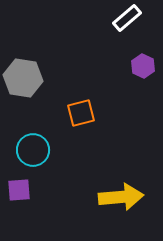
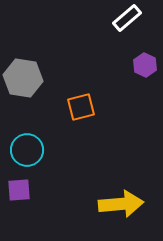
purple hexagon: moved 2 px right, 1 px up
orange square: moved 6 px up
cyan circle: moved 6 px left
yellow arrow: moved 7 px down
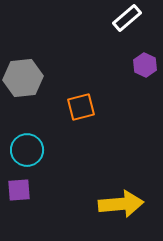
gray hexagon: rotated 15 degrees counterclockwise
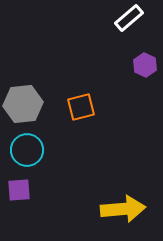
white rectangle: moved 2 px right
gray hexagon: moved 26 px down
yellow arrow: moved 2 px right, 5 px down
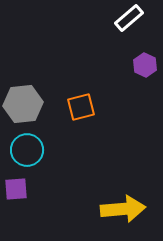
purple square: moved 3 px left, 1 px up
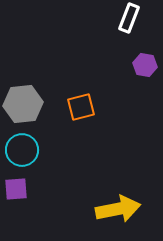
white rectangle: rotated 28 degrees counterclockwise
purple hexagon: rotated 15 degrees counterclockwise
cyan circle: moved 5 px left
yellow arrow: moved 5 px left; rotated 6 degrees counterclockwise
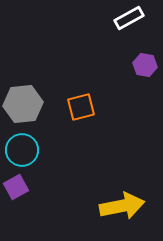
white rectangle: rotated 40 degrees clockwise
purple square: moved 2 px up; rotated 25 degrees counterclockwise
yellow arrow: moved 4 px right, 3 px up
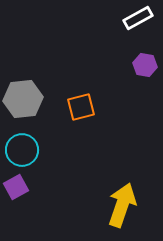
white rectangle: moved 9 px right
gray hexagon: moved 5 px up
yellow arrow: moved 1 px up; rotated 60 degrees counterclockwise
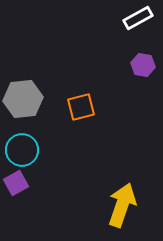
purple hexagon: moved 2 px left
purple square: moved 4 px up
